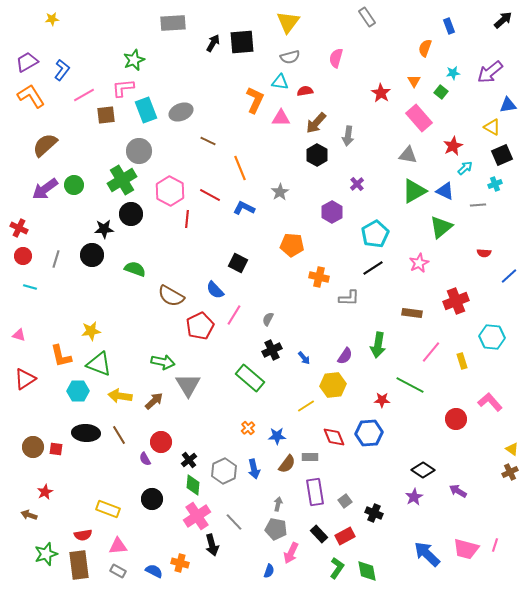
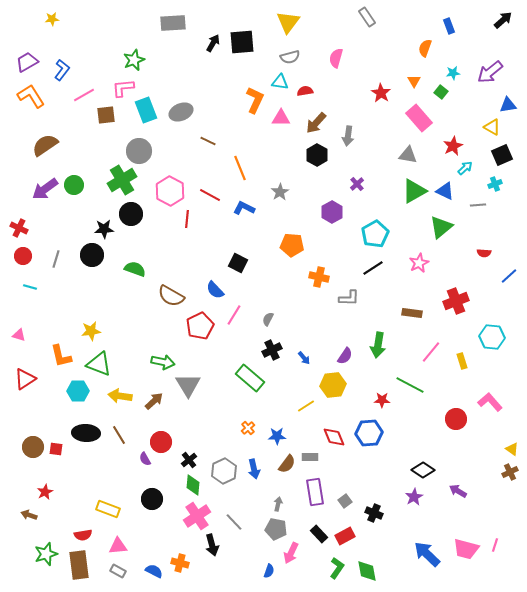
brown semicircle at (45, 145): rotated 8 degrees clockwise
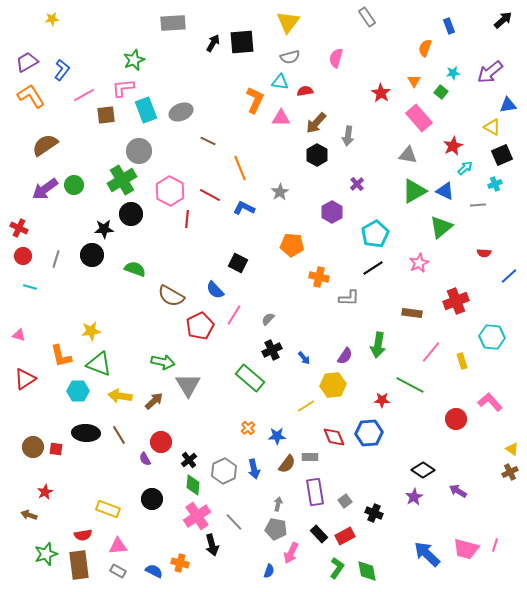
gray semicircle at (268, 319): rotated 16 degrees clockwise
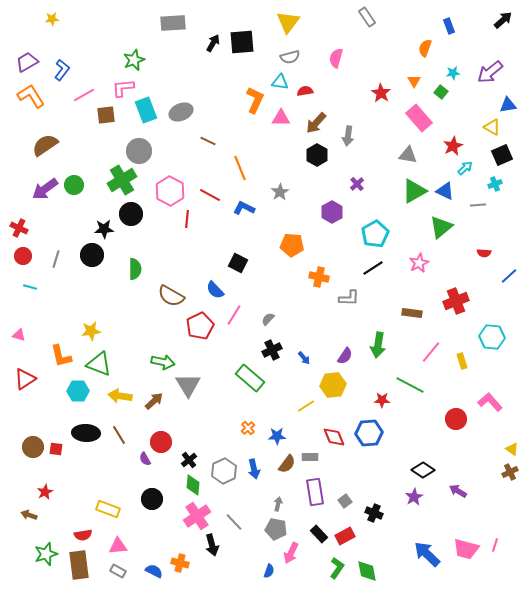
green semicircle at (135, 269): rotated 70 degrees clockwise
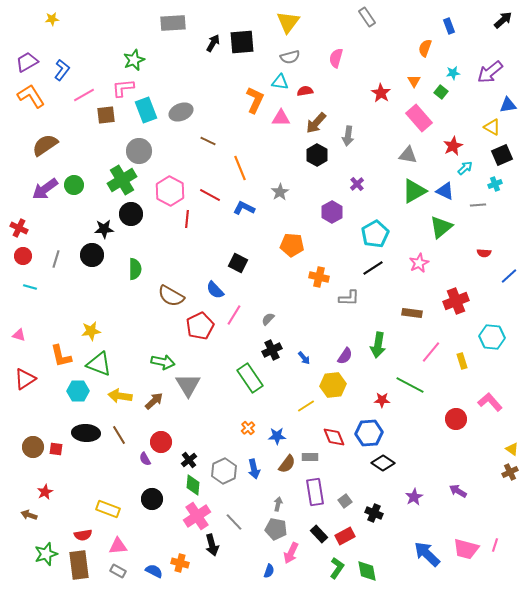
green rectangle at (250, 378): rotated 16 degrees clockwise
black diamond at (423, 470): moved 40 px left, 7 px up
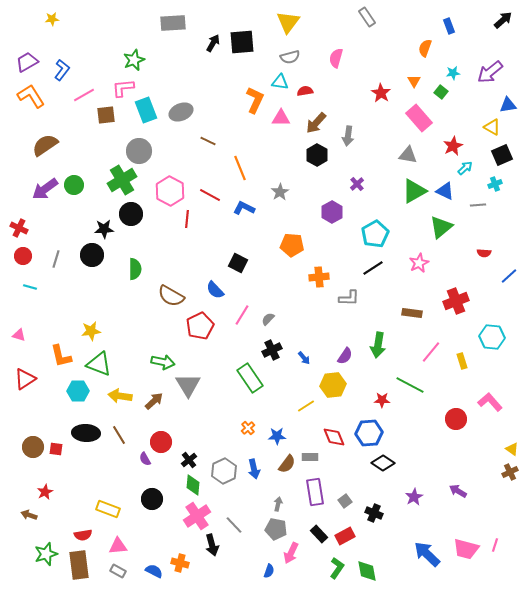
orange cross at (319, 277): rotated 18 degrees counterclockwise
pink line at (234, 315): moved 8 px right
gray line at (234, 522): moved 3 px down
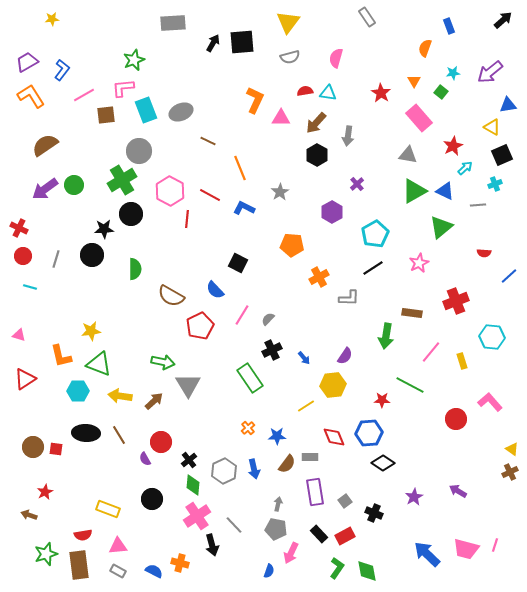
cyan triangle at (280, 82): moved 48 px right, 11 px down
orange cross at (319, 277): rotated 24 degrees counterclockwise
green arrow at (378, 345): moved 8 px right, 9 px up
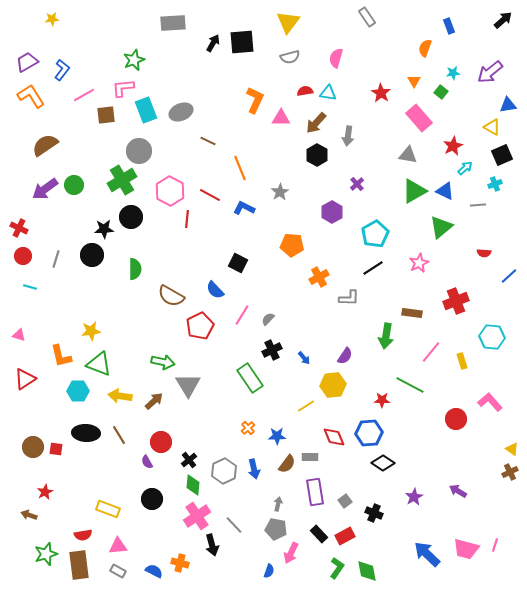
black circle at (131, 214): moved 3 px down
purple semicircle at (145, 459): moved 2 px right, 3 px down
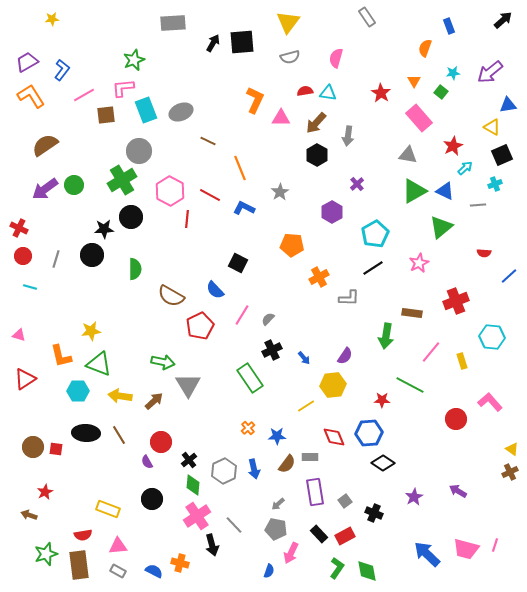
gray arrow at (278, 504): rotated 144 degrees counterclockwise
